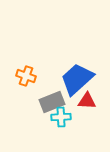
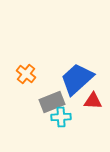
orange cross: moved 2 px up; rotated 18 degrees clockwise
red triangle: moved 6 px right
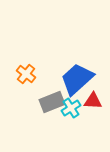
cyan cross: moved 10 px right, 9 px up; rotated 30 degrees counterclockwise
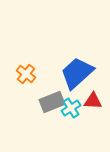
blue trapezoid: moved 6 px up
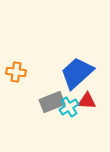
orange cross: moved 10 px left, 2 px up; rotated 30 degrees counterclockwise
red triangle: moved 6 px left
cyan cross: moved 2 px left, 1 px up
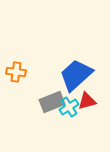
blue trapezoid: moved 1 px left, 2 px down
red triangle: rotated 18 degrees counterclockwise
